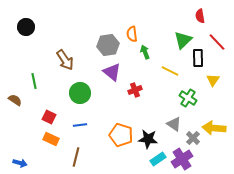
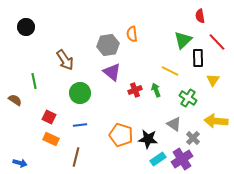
green arrow: moved 11 px right, 38 px down
yellow arrow: moved 2 px right, 7 px up
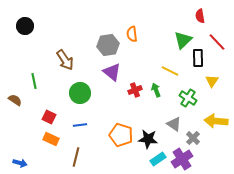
black circle: moved 1 px left, 1 px up
yellow triangle: moved 1 px left, 1 px down
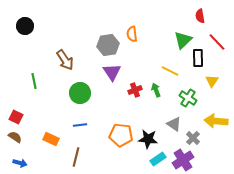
purple triangle: rotated 18 degrees clockwise
brown semicircle: moved 37 px down
red square: moved 33 px left
orange pentagon: rotated 10 degrees counterclockwise
purple cross: moved 1 px right, 1 px down
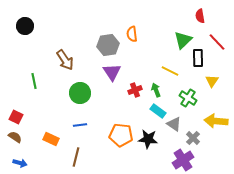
cyan rectangle: moved 48 px up; rotated 70 degrees clockwise
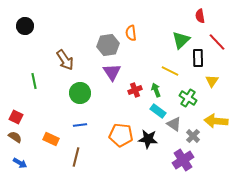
orange semicircle: moved 1 px left, 1 px up
green triangle: moved 2 px left
gray cross: moved 2 px up
blue arrow: rotated 16 degrees clockwise
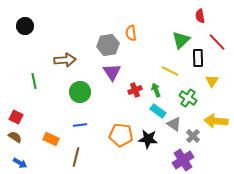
brown arrow: rotated 60 degrees counterclockwise
green circle: moved 1 px up
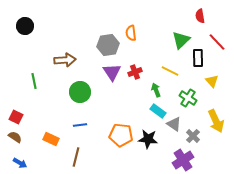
yellow triangle: rotated 16 degrees counterclockwise
red cross: moved 18 px up
yellow arrow: rotated 120 degrees counterclockwise
